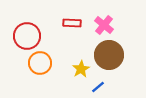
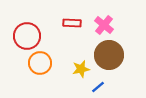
yellow star: rotated 18 degrees clockwise
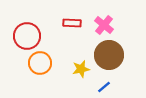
blue line: moved 6 px right
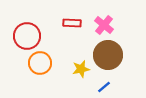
brown circle: moved 1 px left
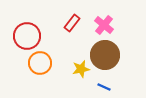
red rectangle: rotated 54 degrees counterclockwise
brown circle: moved 3 px left
blue line: rotated 64 degrees clockwise
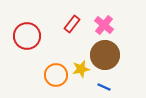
red rectangle: moved 1 px down
orange circle: moved 16 px right, 12 px down
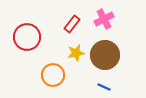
pink cross: moved 6 px up; rotated 24 degrees clockwise
red circle: moved 1 px down
yellow star: moved 5 px left, 16 px up
orange circle: moved 3 px left
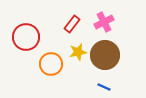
pink cross: moved 3 px down
red circle: moved 1 px left
yellow star: moved 2 px right, 1 px up
orange circle: moved 2 px left, 11 px up
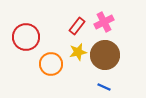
red rectangle: moved 5 px right, 2 px down
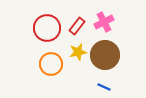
red circle: moved 21 px right, 9 px up
